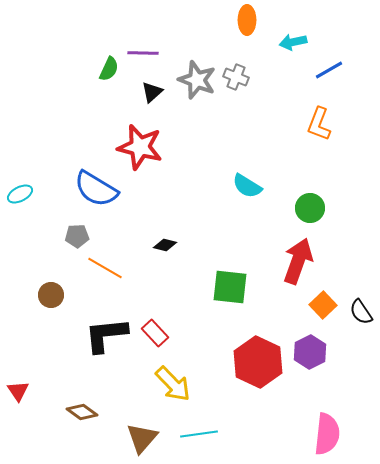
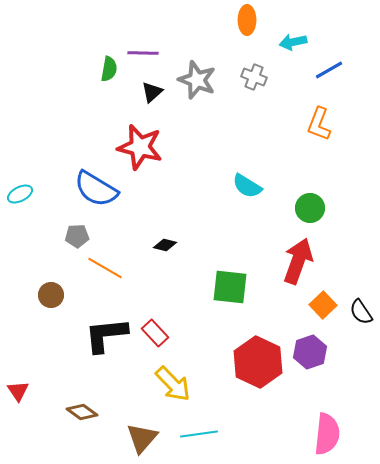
green semicircle: rotated 15 degrees counterclockwise
gray cross: moved 18 px right
purple hexagon: rotated 8 degrees clockwise
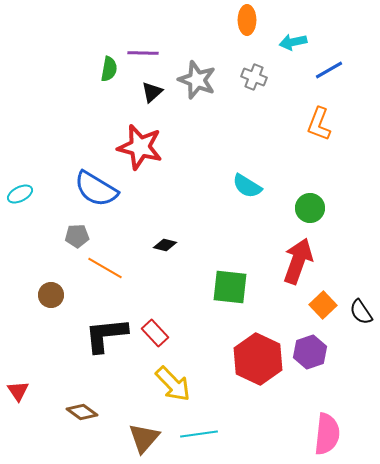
red hexagon: moved 3 px up
brown triangle: moved 2 px right
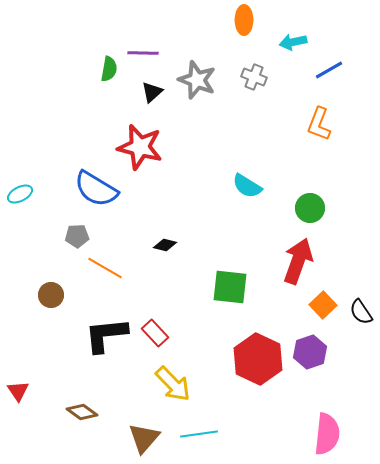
orange ellipse: moved 3 px left
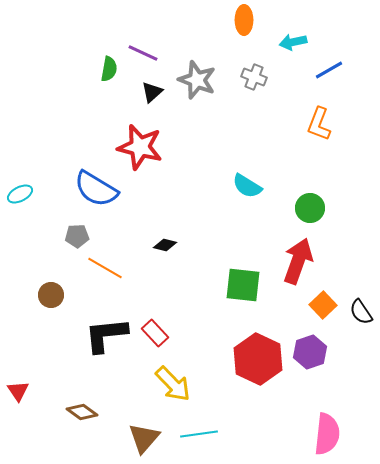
purple line: rotated 24 degrees clockwise
green square: moved 13 px right, 2 px up
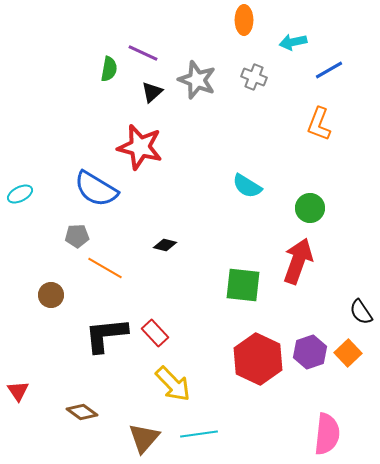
orange square: moved 25 px right, 48 px down
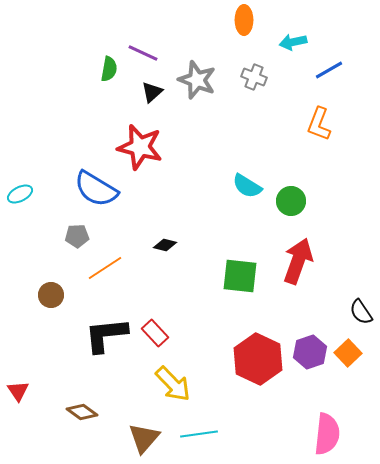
green circle: moved 19 px left, 7 px up
orange line: rotated 63 degrees counterclockwise
green square: moved 3 px left, 9 px up
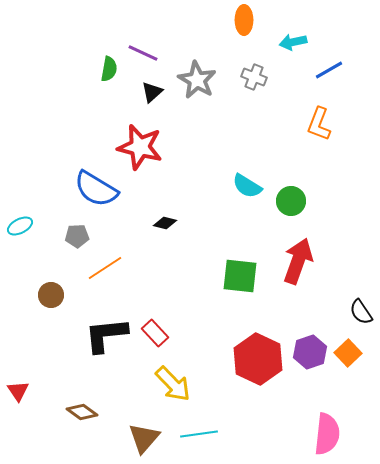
gray star: rotated 9 degrees clockwise
cyan ellipse: moved 32 px down
black diamond: moved 22 px up
